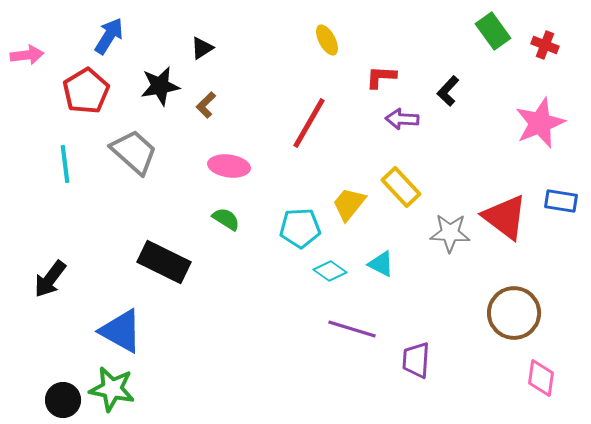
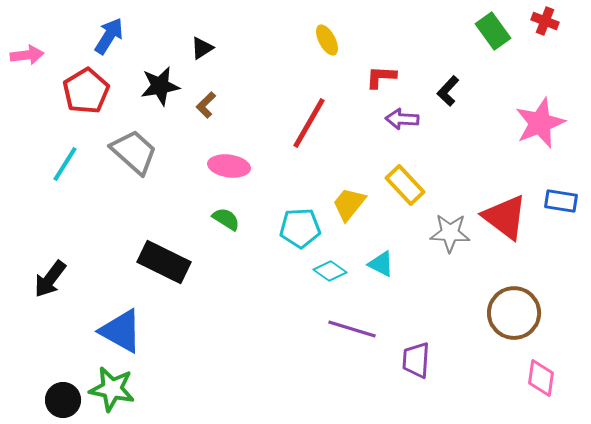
red cross: moved 24 px up
cyan line: rotated 39 degrees clockwise
yellow rectangle: moved 4 px right, 2 px up
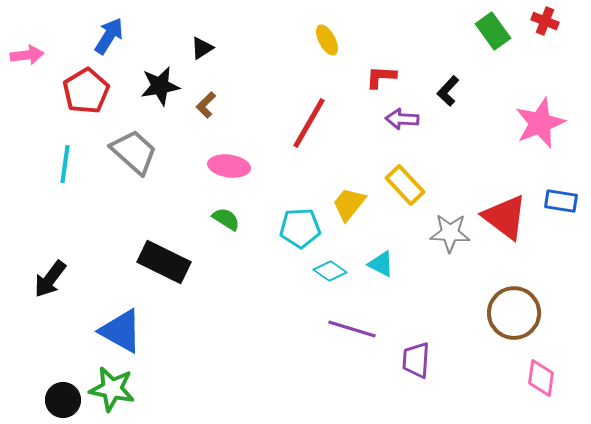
cyan line: rotated 24 degrees counterclockwise
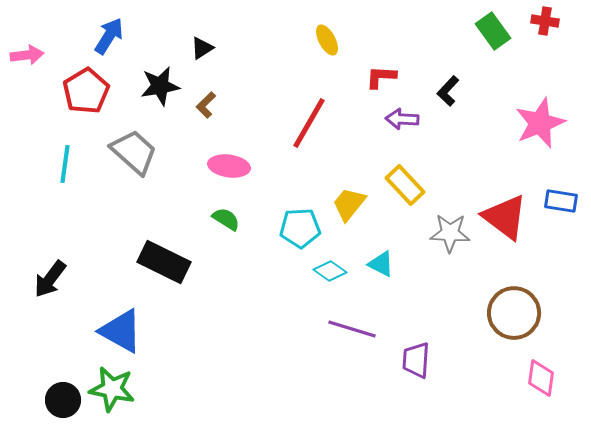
red cross: rotated 12 degrees counterclockwise
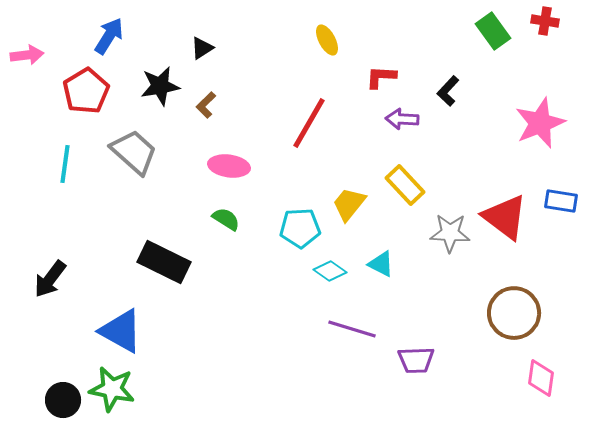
purple trapezoid: rotated 96 degrees counterclockwise
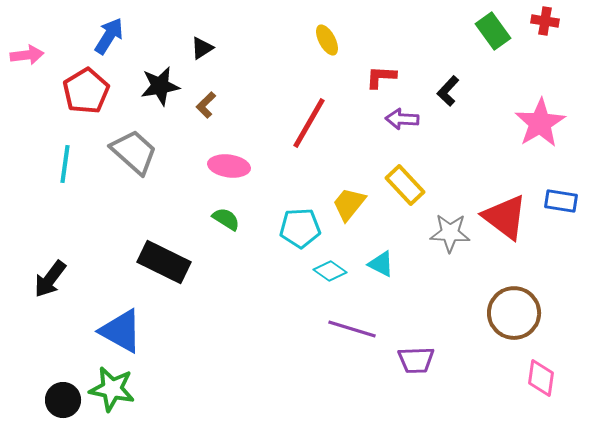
pink star: rotated 9 degrees counterclockwise
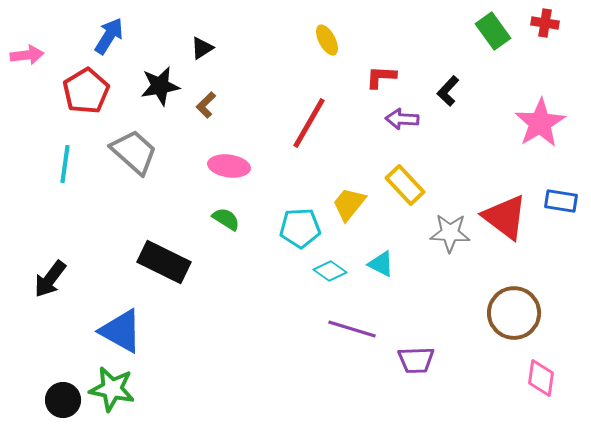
red cross: moved 2 px down
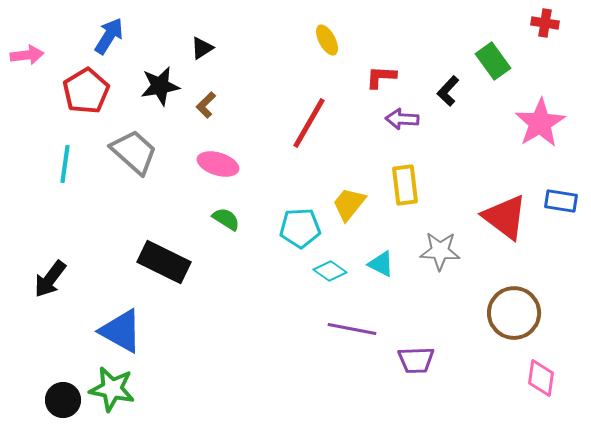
green rectangle: moved 30 px down
pink ellipse: moved 11 px left, 2 px up; rotated 9 degrees clockwise
yellow rectangle: rotated 36 degrees clockwise
gray star: moved 10 px left, 18 px down
purple line: rotated 6 degrees counterclockwise
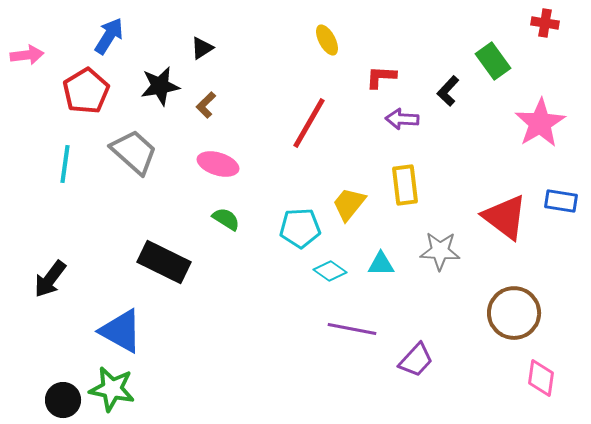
cyan triangle: rotated 28 degrees counterclockwise
purple trapezoid: rotated 45 degrees counterclockwise
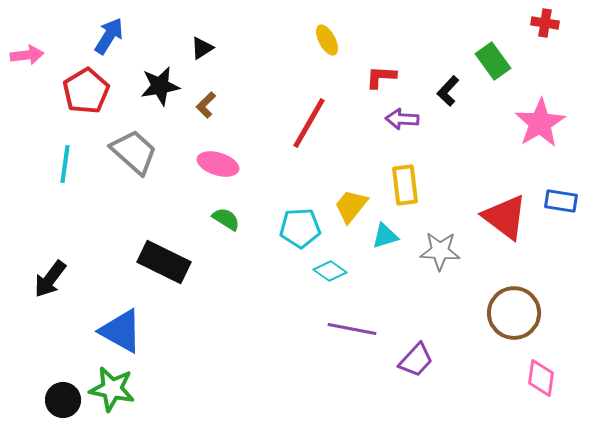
yellow trapezoid: moved 2 px right, 2 px down
cyan triangle: moved 4 px right, 28 px up; rotated 16 degrees counterclockwise
